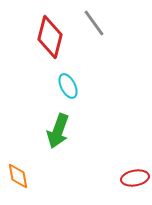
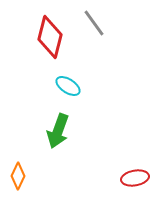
cyan ellipse: rotated 30 degrees counterclockwise
orange diamond: rotated 36 degrees clockwise
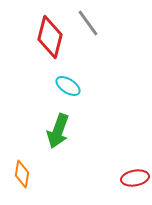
gray line: moved 6 px left
orange diamond: moved 4 px right, 2 px up; rotated 16 degrees counterclockwise
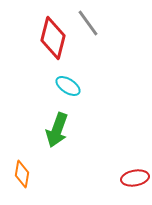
red diamond: moved 3 px right, 1 px down
green arrow: moved 1 px left, 1 px up
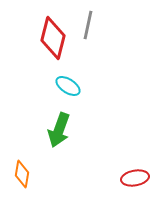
gray line: moved 2 px down; rotated 48 degrees clockwise
green arrow: moved 2 px right
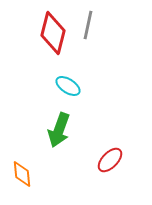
red diamond: moved 5 px up
orange diamond: rotated 16 degrees counterclockwise
red ellipse: moved 25 px left, 18 px up; rotated 36 degrees counterclockwise
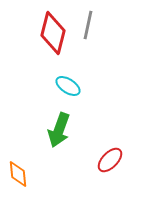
orange diamond: moved 4 px left
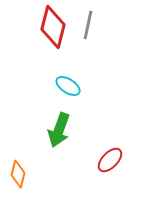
red diamond: moved 6 px up
orange diamond: rotated 20 degrees clockwise
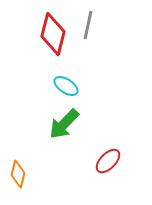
red diamond: moved 7 px down
cyan ellipse: moved 2 px left
green arrow: moved 5 px right, 6 px up; rotated 24 degrees clockwise
red ellipse: moved 2 px left, 1 px down
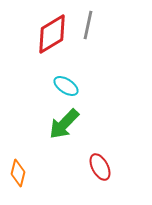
red diamond: moved 1 px left; rotated 45 degrees clockwise
red ellipse: moved 8 px left, 6 px down; rotated 72 degrees counterclockwise
orange diamond: moved 1 px up
